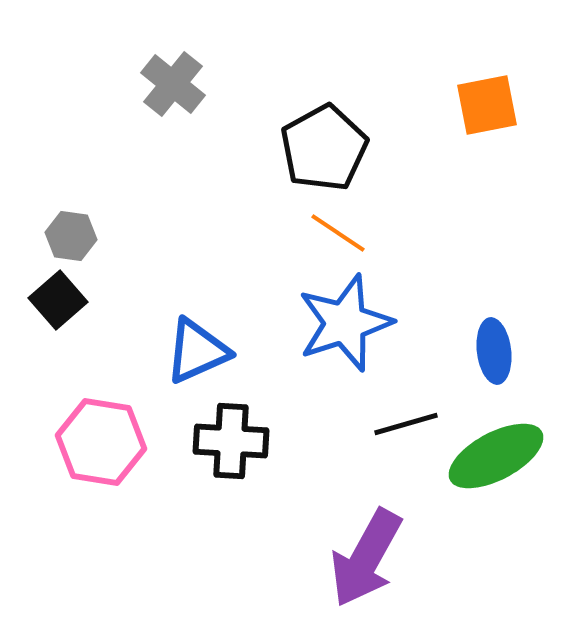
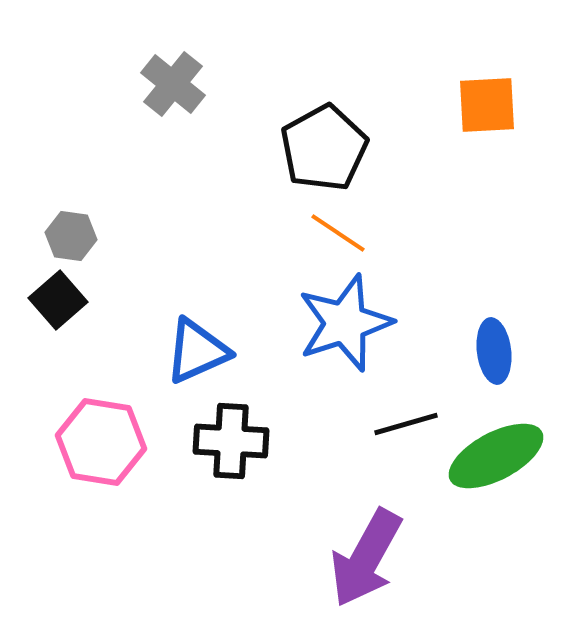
orange square: rotated 8 degrees clockwise
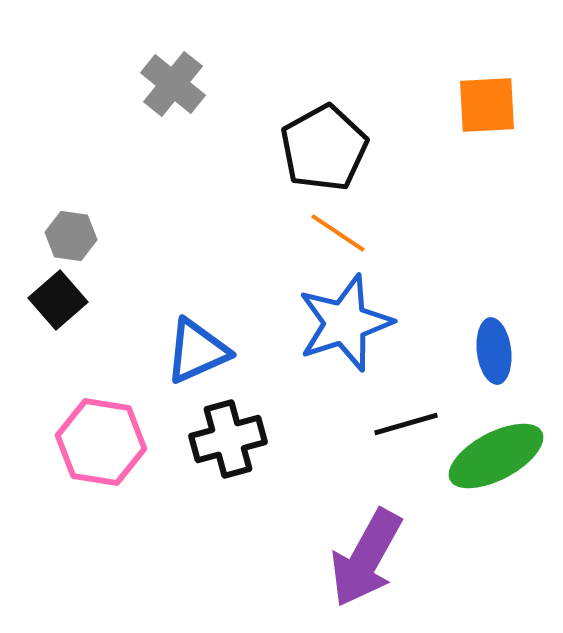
black cross: moved 3 px left, 2 px up; rotated 18 degrees counterclockwise
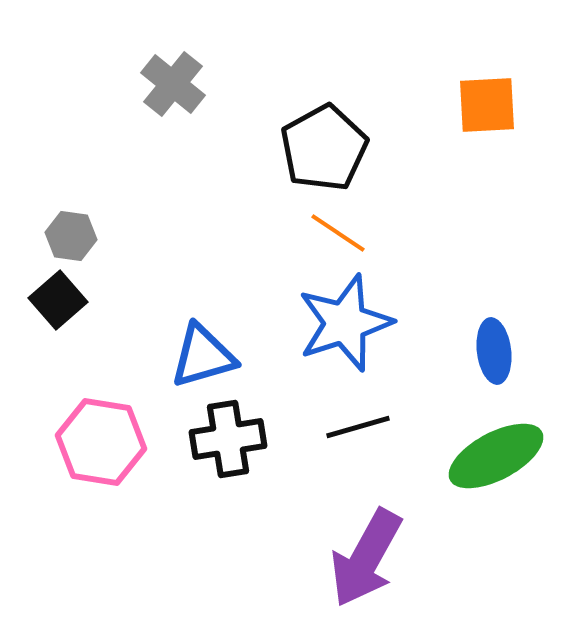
blue triangle: moved 6 px right, 5 px down; rotated 8 degrees clockwise
black line: moved 48 px left, 3 px down
black cross: rotated 6 degrees clockwise
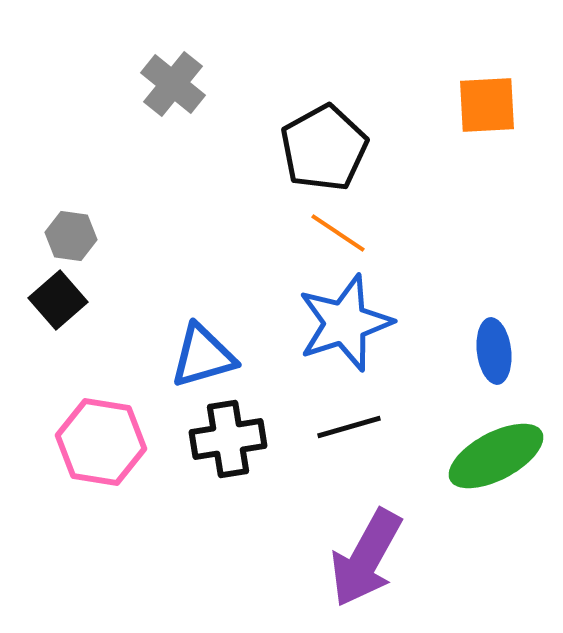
black line: moved 9 px left
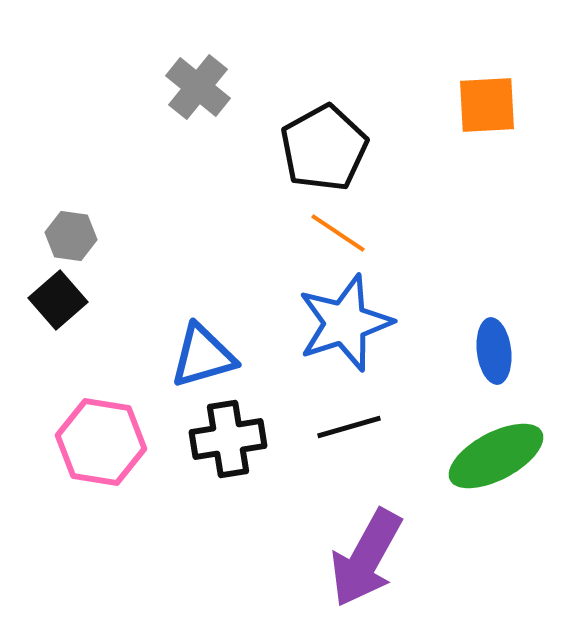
gray cross: moved 25 px right, 3 px down
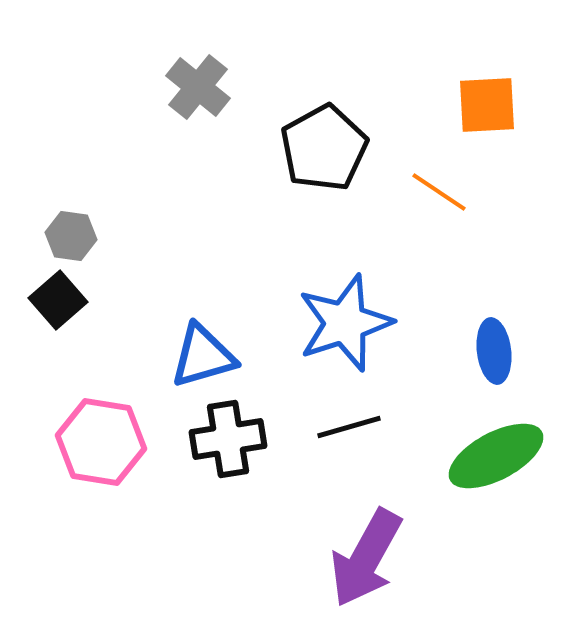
orange line: moved 101 px right, 41 px up
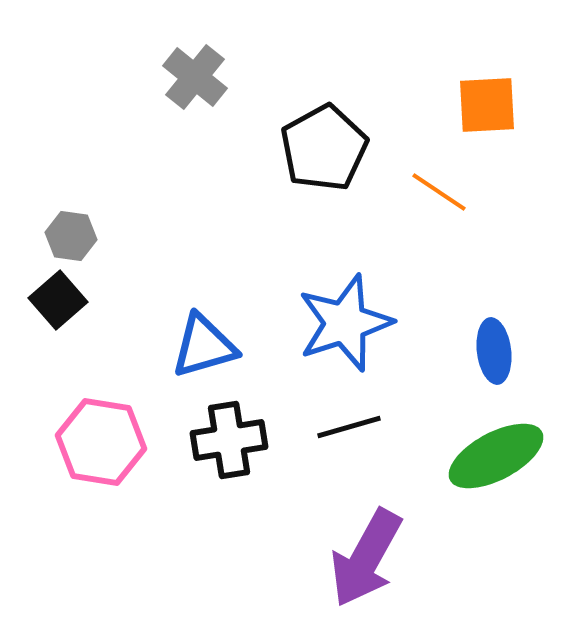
gray cross: moved 3 px left, 10 px up
blue triangle: moved 1 px right, 10 px up
black cross: moved 1 px right, 1 px down
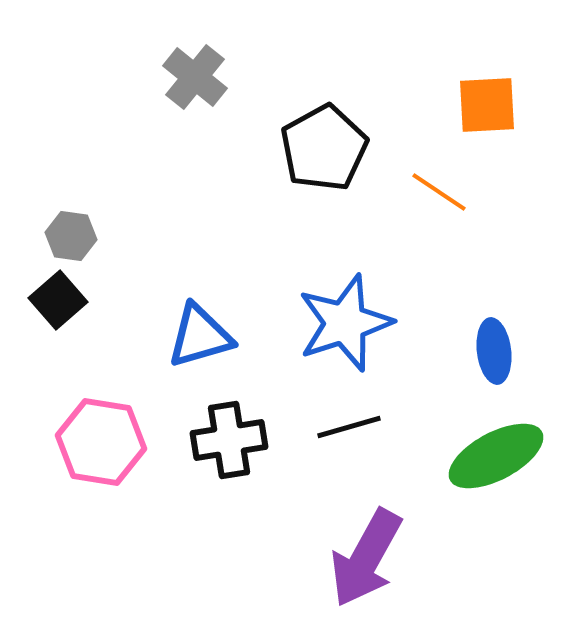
blue triangle: moved 4 px left, 10 px up
